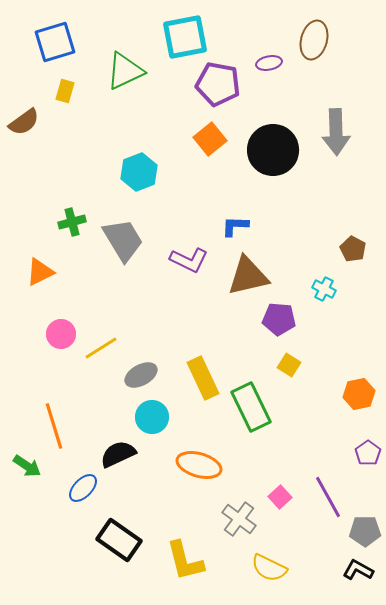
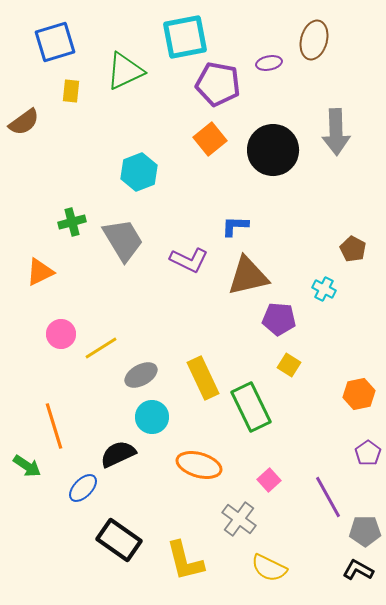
yellow rectangle at (65, 91): moved 6 px right; rotated 10 degrees counterclockwise
pink square at (280, 497): moved 11 px left, 17 px up
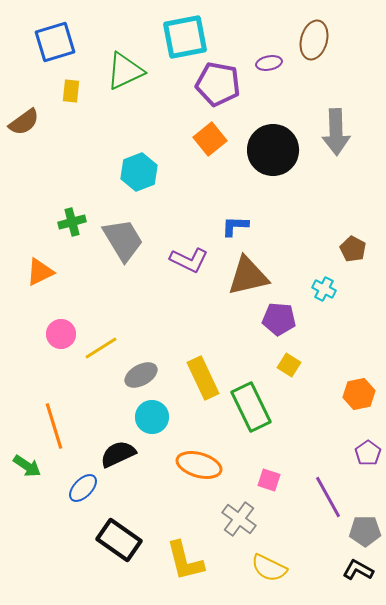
pink square at (269, 480): rotated 30 degrees counterclockwise
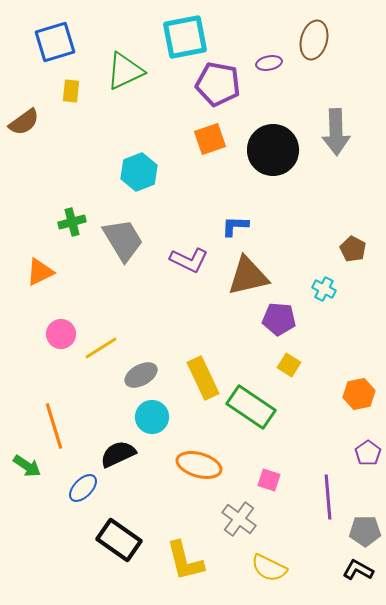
orange square at (210, 139): rotated 20 degrees clockwise
green rectangle at (251, 407): rotated 30 degrees counterclockwise
purple line at (328, 497): rotated 24 degrees clockwise
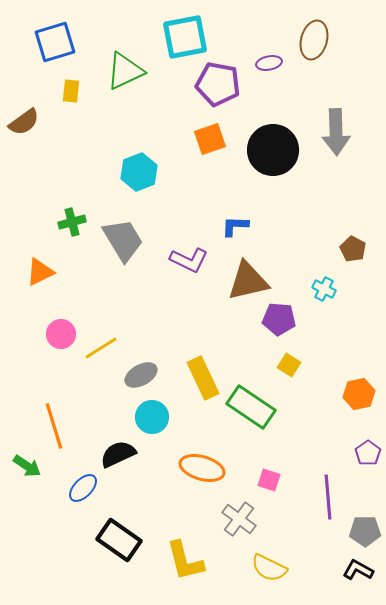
brown triangle at (248, 276): moved 5 px down
orange ellipse at (199, 465): moved 3 px right, 3 px down
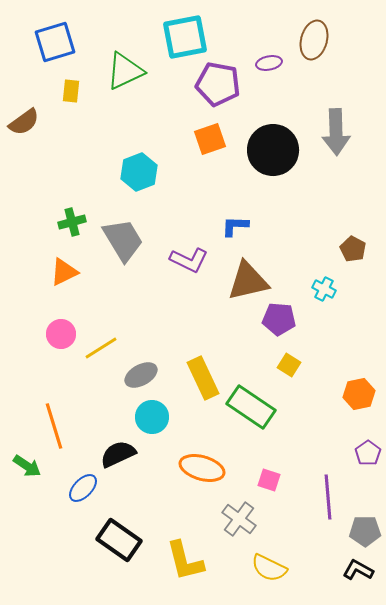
orange triangle at (40, 272): moved 24 px right
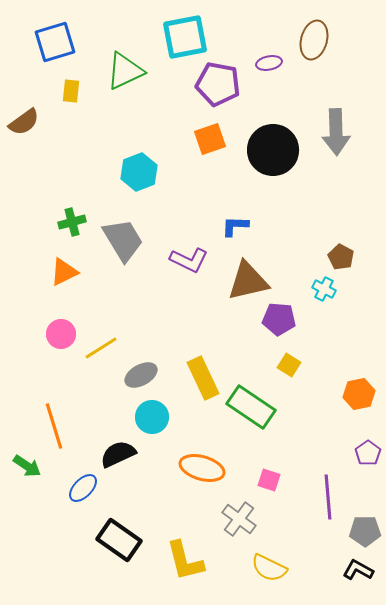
brown pentagon at (353, 249): moved 12 px left, 8 px down
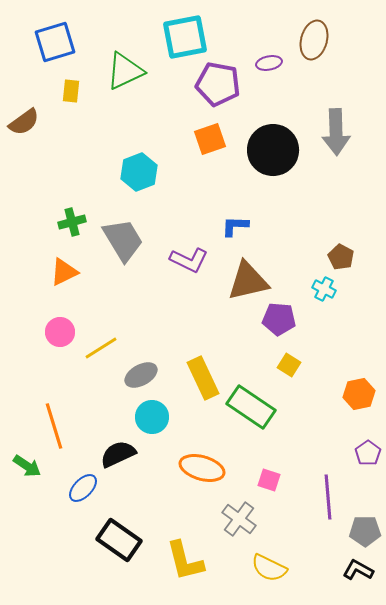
pink circle at (61, 334): moved 1 px left, 2 px up
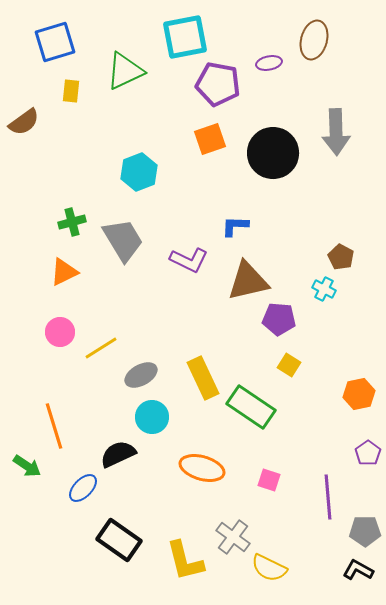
black circle at (273, 150): moved 3 px down
gray cross at (239, 519): moved 6 px left, 18 px down
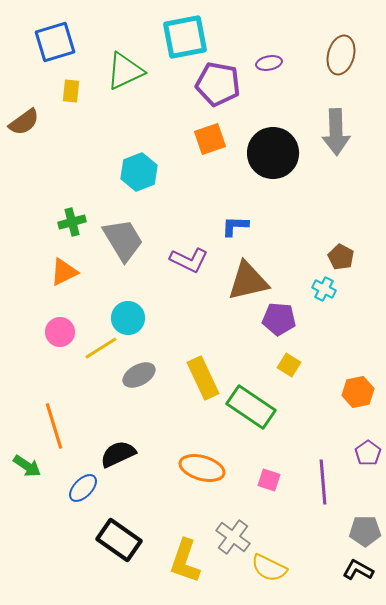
brown ellipse at (314, 40): moved 27 px right, 15 px down
gray ellipse at (141, 375): moved 2 px left
orange hexagon at (359, 394): moved 1 px left, 2 px up
cyan circle at (152, 417): moved 24 px left, 99 px up
purple line at (328, 497): moved 5 px left, 15 px up
yellow L-shape at (185, 561): rotated 33 degrees clockwise
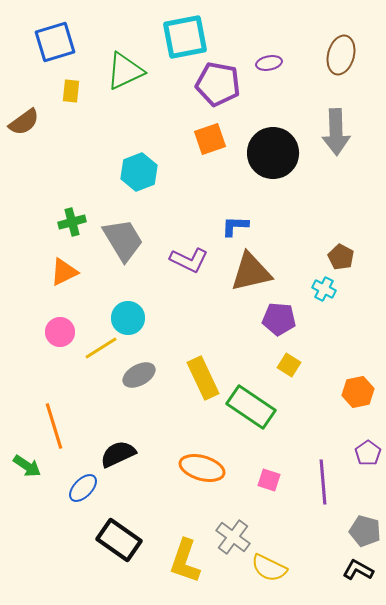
brown triangle at (248, 281): moved 3 px right, 9 px up
gray pentagon at (365, 531): rotated 16 degrees clockwise
